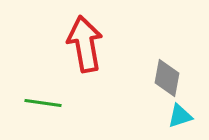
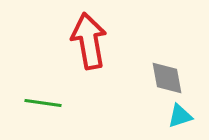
red arrow: moved 4 px right, 3 px up
gray diamond: rotated 21 degrees counterclockwise
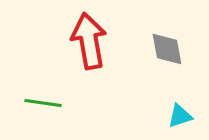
gray diamond: moved 29 px up
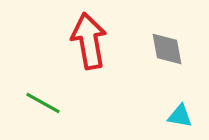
green line: rotated 21 degrees clockwise
cyan triangle: rotated 28 degrees clockwise
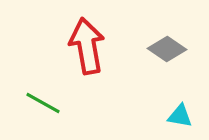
red arrow: moved 2 px left, 5 px down
gray diamond: rotated 45 degrees counterclockwise
